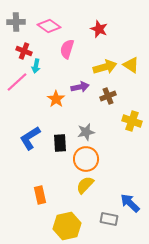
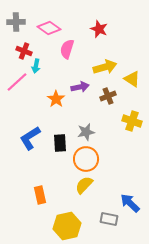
pink diamond: moved 2 px down
yellow triangle: moved 1 px right, 14 px down
yellow semicircle: moved 1 px left
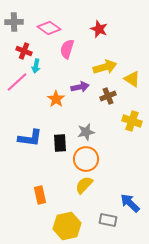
gray cross: moved 2 px left
blue L-shape: rotated 140 degrees counterclockwise
gray rectangle: moved 1 px left, 1 px down
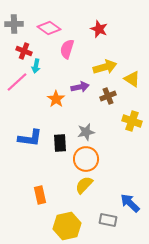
gray cross: moved 2 px down
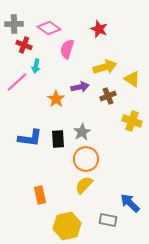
red cross: moved 6 px up
gray star: moved 4 px left; rotated 18 degrees counterclockwise
black rectangle: moved 2 px left, 4 px up
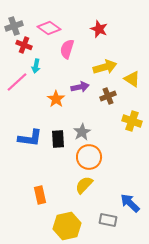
gray cross: moved 2 px down; rotated 18 degrees counterclockwise
orange circle: moved 3 px right, 2 px up
